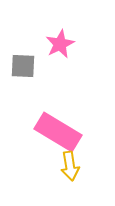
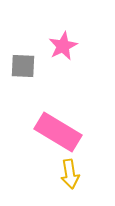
pink star: moved 3 px right, 2 px down
yellow arrow: moved 8 px down
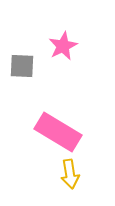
gray square: moved 1 px left
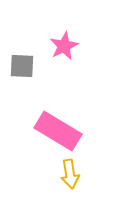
pink star: moved 1 px right
pink rectangle: moved 1 px up
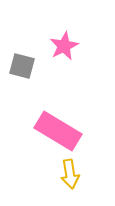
gray square: rotated 12 degrees clockwise
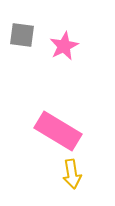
gray square: moved 31 px up; rotated 8 degrees counterclockwise
yellow arrow: moved 2 px right
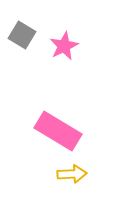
gray square: rotated 24 degrees clockwise
yellow arrow: rotated 84 degrees counterclockwise
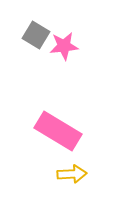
gray square: moved 14 px right
pink star: rotated 20 degrees clockwise
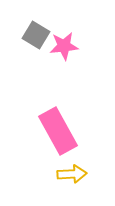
pink rectangle: rotated 30 degrees clockwise
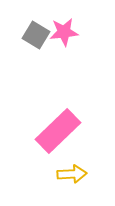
pink star: moved 14 px up
pink rectangle: rotated 75 degrees clockwise
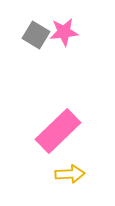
yellow arrow: moved 2 px left
